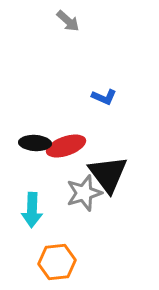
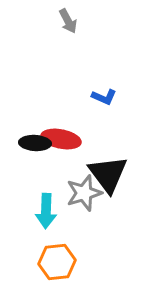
gray arrow: rotated 20 degrees clockwise
red ellipse: moved 5 px left, 7 px up; rotated 30 degrees clockwise
cyan arrow: moved 14 px right, 1 px down
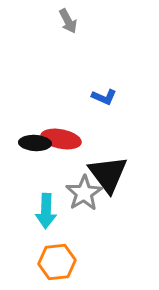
gray star: rotated 15 degrees counterclockwise
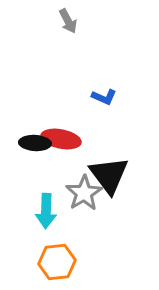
black triangle: moved 1 px right, 1 px down
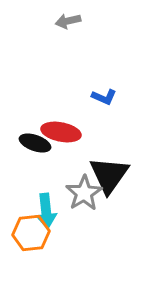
gray arrow: rotated 105 degrees clockwise
red ellipse: moved 7 px up
black ellipse: rotated 16 degrees clockwise
black triangle: rotated 12 degrees clockwise
cyan arrow: rotated 8 degrees counterclockwise
orange hexagon: moved 26 px left, 29 px up
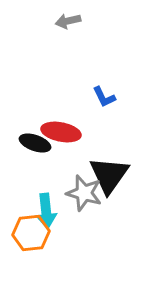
blue L-shape: rotated 40 degrees clockwise
gray star: rotated 24 degrees counterclockwise
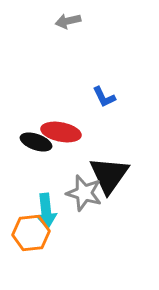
black ellipse: moved 1 px right, 1 px up
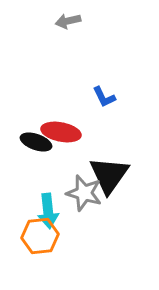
cyan arrow: moved 2 px right
orange hexagon: moved 9 px right, 3 px down
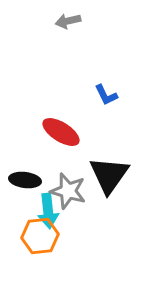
blue L-shape: moved 2 px right, 2 px up
red ellipse: rotated 21 degrees clockwise
black ellipse: moved 11 px left, 38 px down; rotated 12 degrees counterclockwise
gray star: moved 16 px left, 2 px up
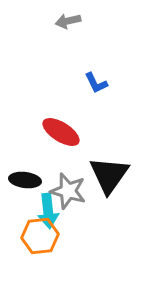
blue L-shape: moved 10 px left, 12 px up
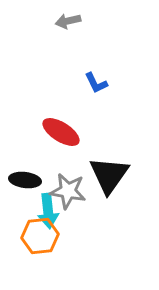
gray star: rotated 6 degrees counterclockwise
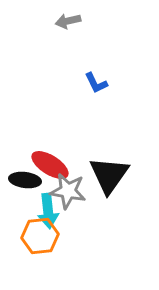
red ellipse: moved 11 px left, 33 px down
